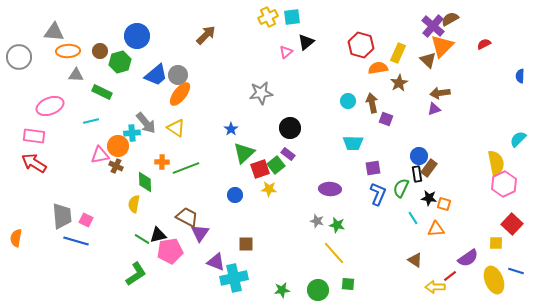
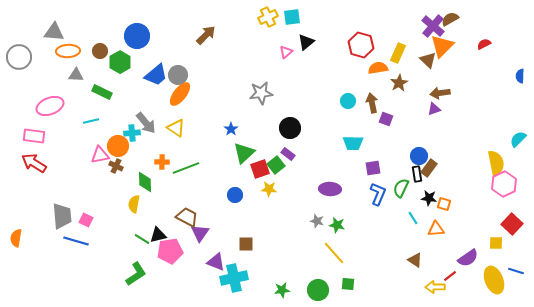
green hexagon at (120, 62): rotated 15 degrees counterclockwise
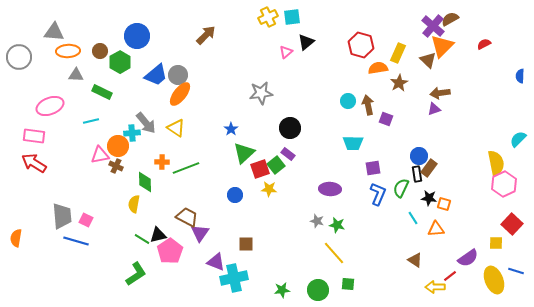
brown arrow at (372, 103): moved 4 px left, 2 px down
pink pentagon at (170, 251): rotated 25 degrees counterclockwise
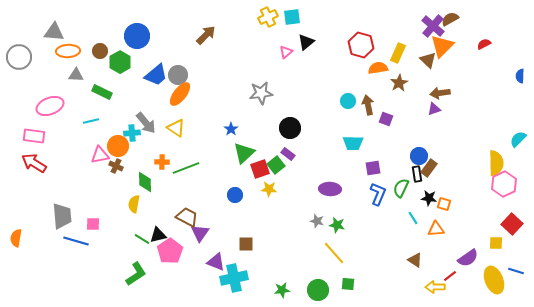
yellow semicircle at (496, 163): rotated 10 degrees clockwise
pink square at (86, 220): moved 7 px right, 4 px down; rotated 24 degrees counterclockwise
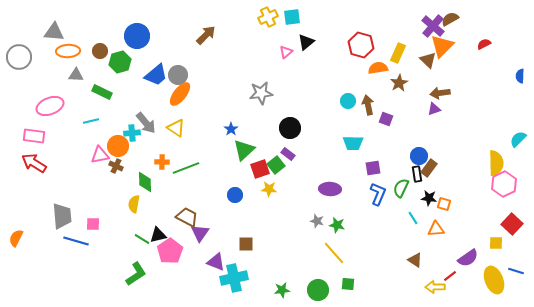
green hexagon at (120, 62): rotated 15 degrees clockwise
green triangle at (244, 153): moved 3 px up
orange semicircle at (16, 238): rotated 18 degrees clockwise
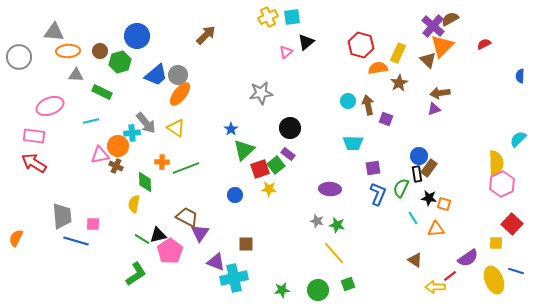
pink hexagon at (504, 184): moved 2 px left
green square at (348, 284): rotated 24 degrees counterclockwise
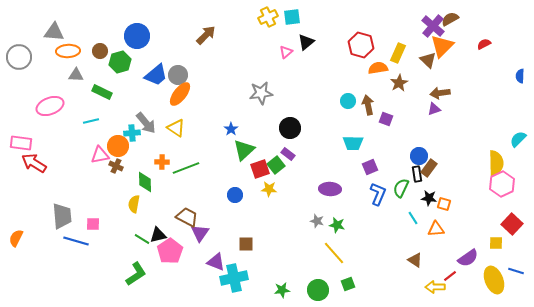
pink rectangle at (34, 136): moved 13 px left, 7 px down
purple square at (373, 168): moved 3 px left, 1 px up; rotated 14 degrees counterclockwise
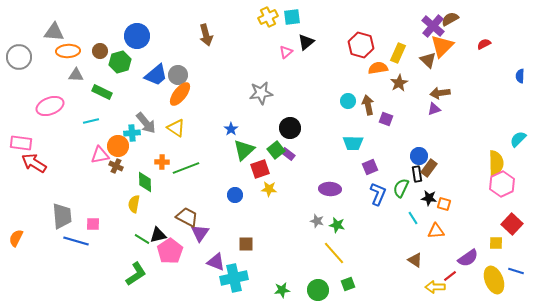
brown arrow at (206, 35): rotated 120 degrees clockwise
green square at (276, 165): moved 15 px up
orange triangle at (436, 229): moved 2 px down
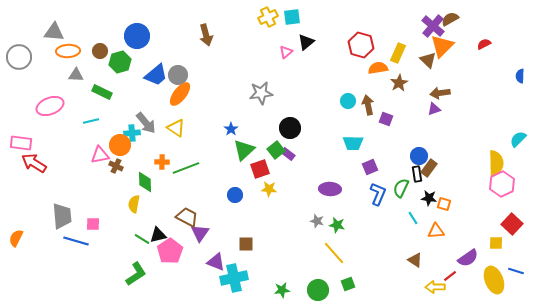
orange circle at (118, 146): moved 2 px right, 1 px up
